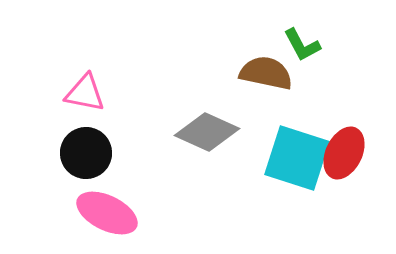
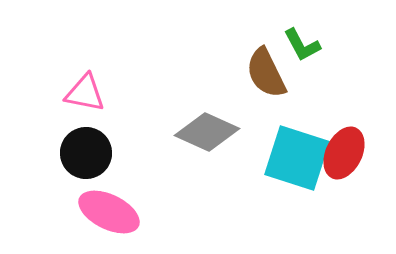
brown semicircle: rotated 128 degrees counterclockwise
pink ellipse: moved 2 px right, 1 px up
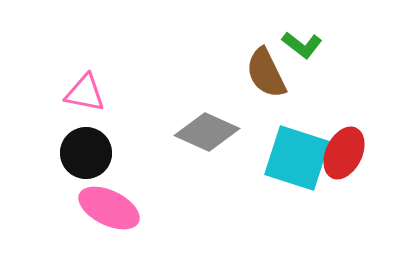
green L-shape: rotated 24 degrees counterclockwise
pink ellipse: moved 4 px up
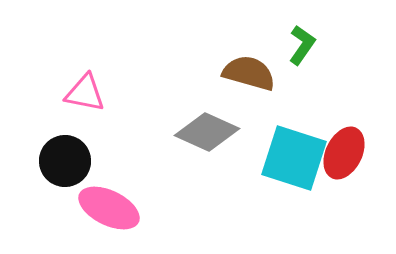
green L-shape: rotated 93 degrees counterclockwise
brown semicircle: moved 17 px left; rotated 132 degrees clockwise
black circle: moved 21 px left, 8 px down
cyan square: moved 3 px left
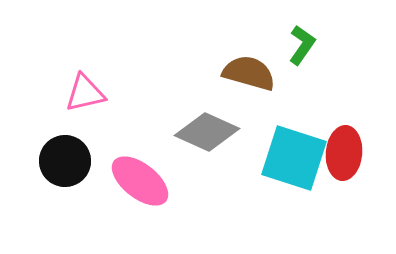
pink triangle: rotated 24 degrees counterclockwise
red ellipse: rotated 21 degrees counterclockwise
pink ellipse: moved 31 px right, 27 px up; rotated 12 degrees clockwise
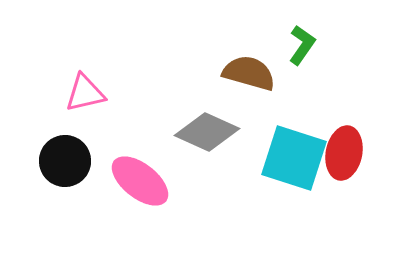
red ellipse: rotated 6 degrees clockwise
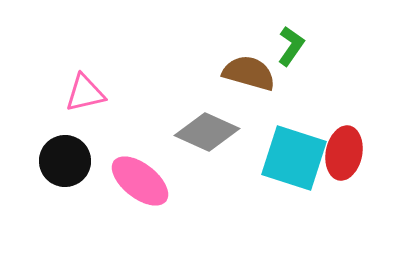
green L-shape: moved 11 px left, 1 px down
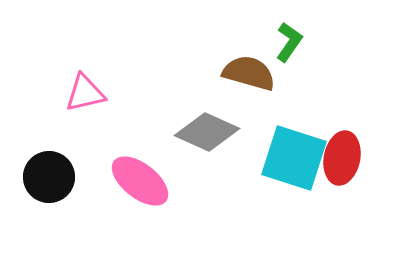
green L-shape: moved 2 px left, 4 px up
red ellipse: moved 2 px left, 5 px down
black circle: moved 16 px left, 16 px down
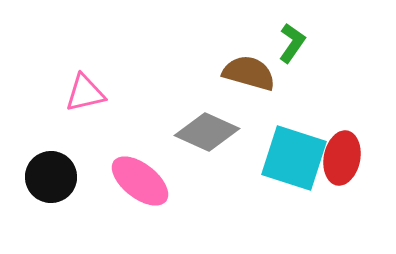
green L-shape: moved 3 px right, 1 px down
black circle: moved 2 px right
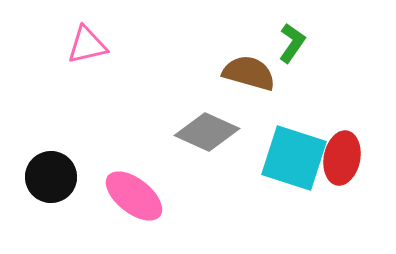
pink triangle: moved 2 px right, 48 px up
pink ellipse: moved 6 px left, 15 px down
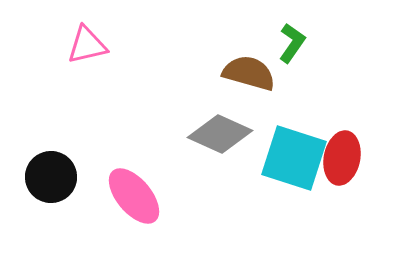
gray diamond: moved 13 px right, 2 px down
pink ellipse: rotated 12 degrees clockwise
